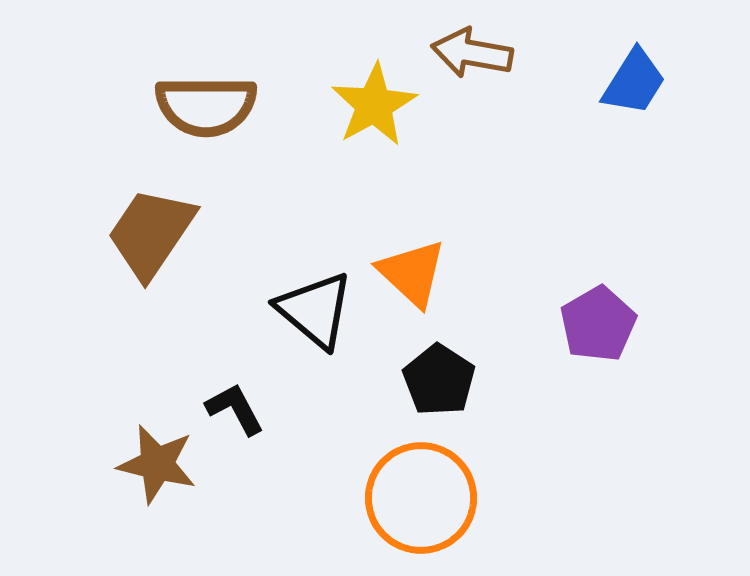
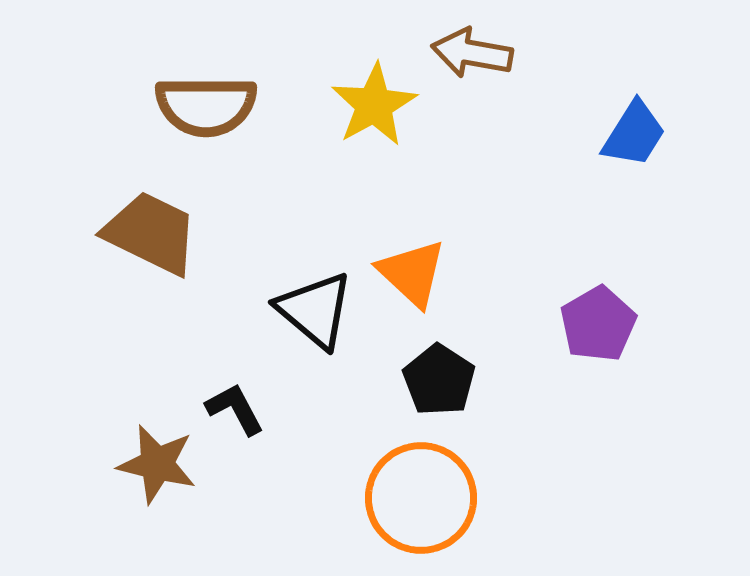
blue trapezoid: moved 52 px down
brown trapezoid: rotated 82 degrees clockwise
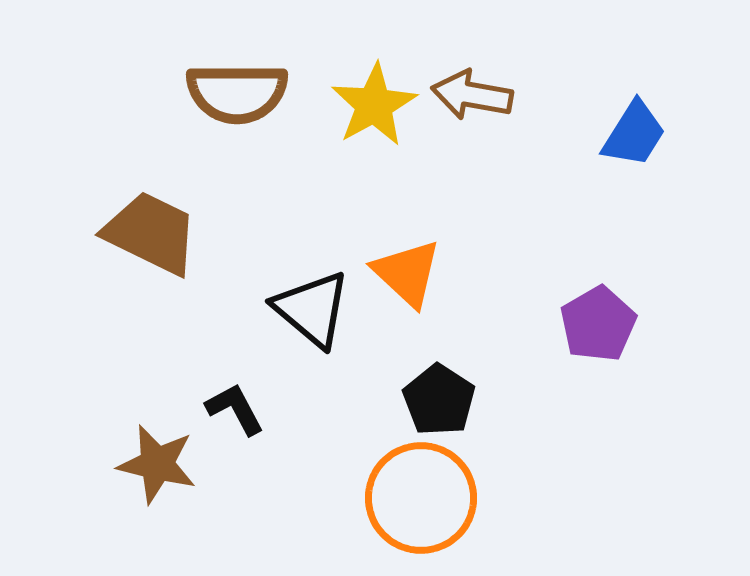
brown arrow: moved 42 px down
brown semicircle: moved 31 px right, 13 px up
orange triangle: moved 5 px left
black triangle: moved 3 px left, 1 px up
black pentagon: moved 20 px down
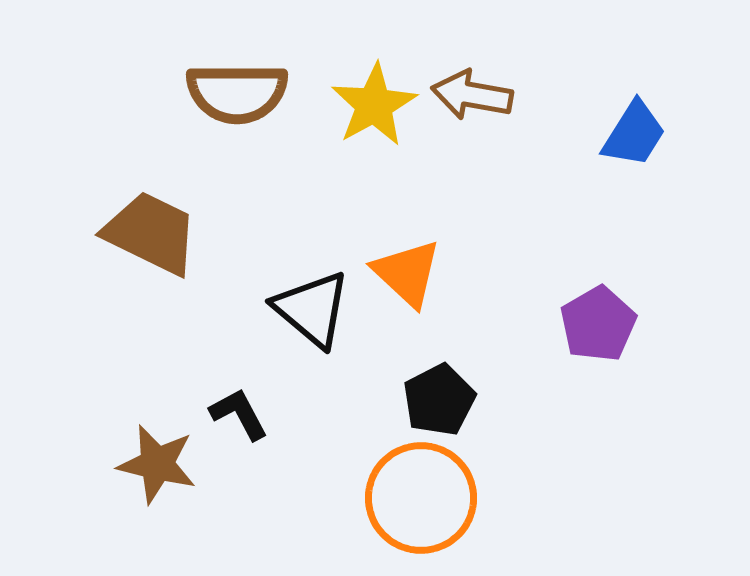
black pentagon: rotated 12 degrees clockwise
black L-shape: moved 4 px right, 5 px down
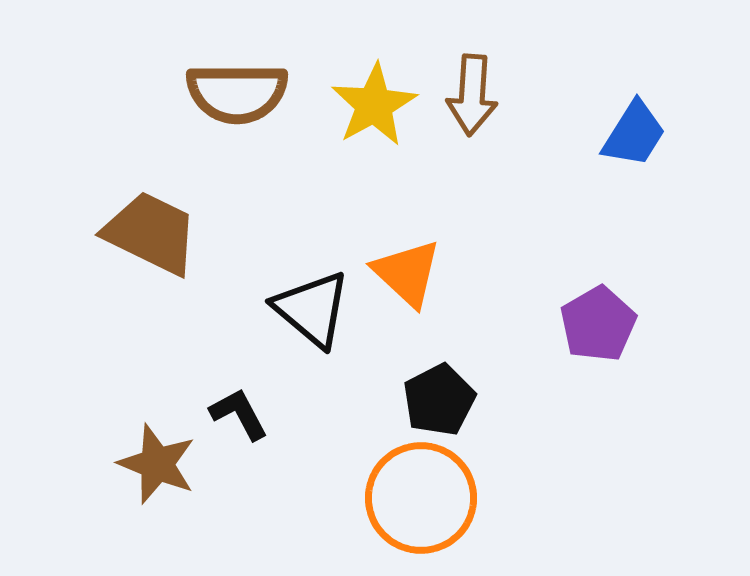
brown arrow: rotated 96 degrees counterclockwise
brown star: rotated 8 degrees clockwise
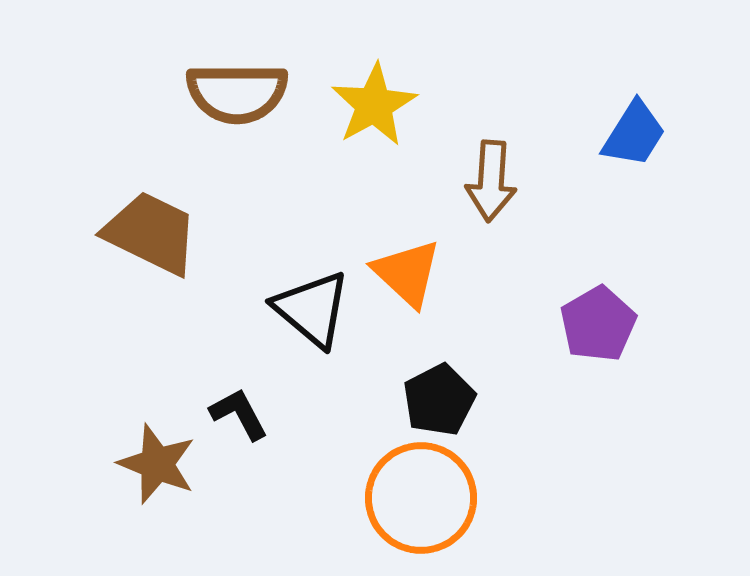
brown arrow: moved 19 px right, 86 px down
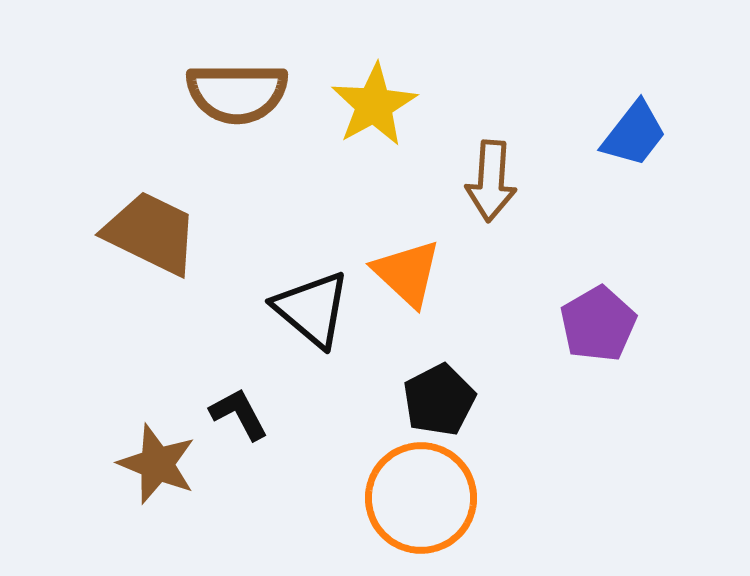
blue trapezoid: rotated 6 degrees clockwise
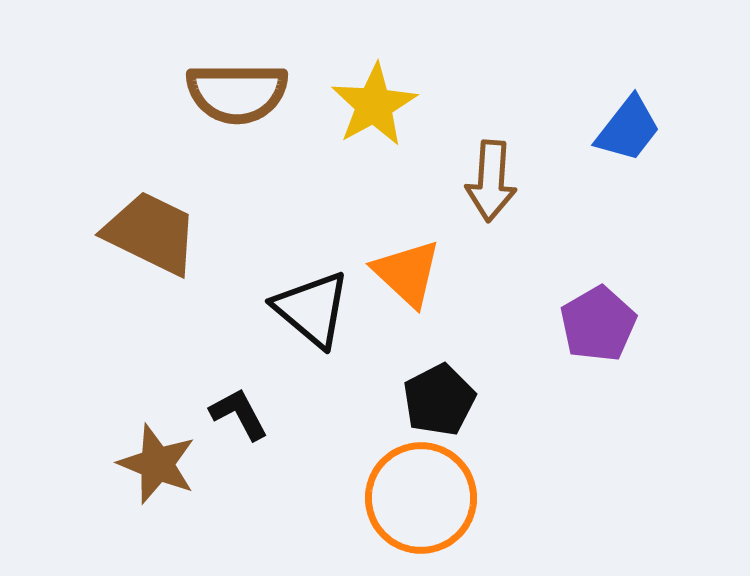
blue trapezoid: moved 6 px left, 5 px up
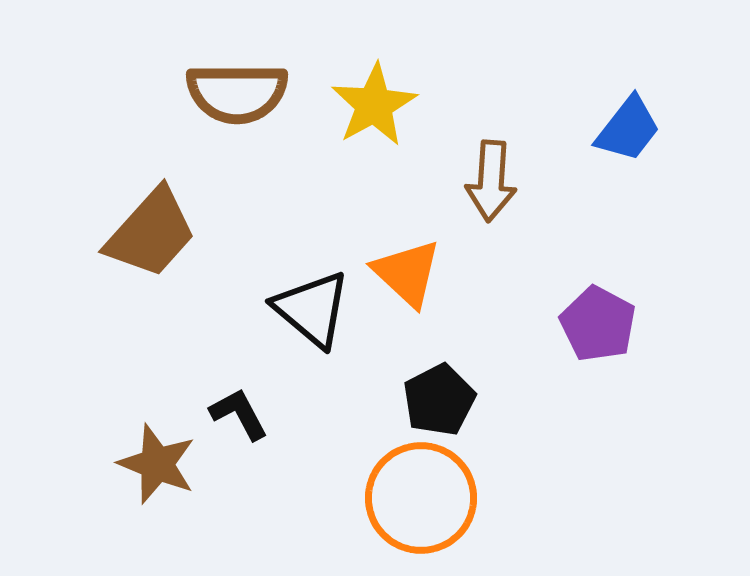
brown trapezoid: rotated 106 degrees clockwise
purple pentagon: rotated 14 degrees counterclockwise
